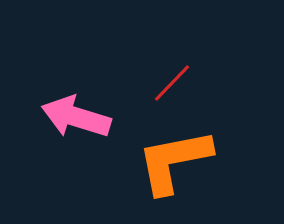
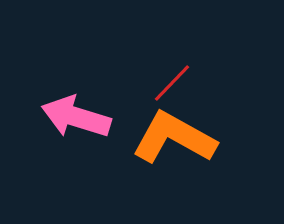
orange L-shape: moved 23 px up; rotated 40 degrees clockwise
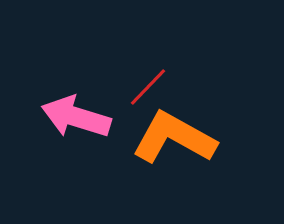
red line: moved 24 px left, 4 px down
